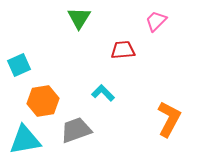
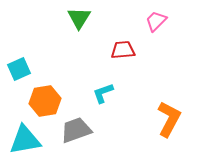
cyan square: moved 4 px down
cyan L-shape: rotated 65 degrees counterclockwise
orange hexagon: moved 2 px right
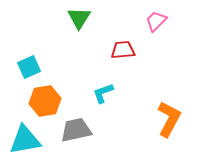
cyan square: moved 10 px right, 2 px up
gray trapezoid: rotated 8 degrees clockwise
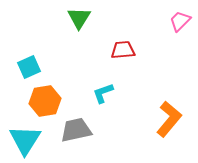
pink trapezoid: moved 24 px right
orange L-shape: rotated 12 degrees clockwise
cyan triangle: rotated 48 degrees counterclockwise
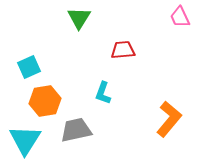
pink trapezoid: moved 4 px up; rotated 70 degrees counterclockwise
cyan L-shape: rotated 50 degrees counterclockwise
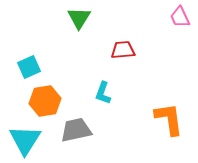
orange L-shape: rotated 48 degrees counterclockwise
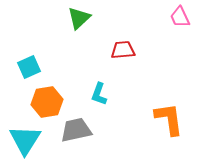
green triangle: rotated 15 degrees clockwise
cyan L-shape: moved 4 px left, 1 px down
orange hexagon: moved 2 px right, 1 px down
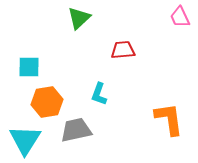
cyan square: rotated 25 degrees clockwise
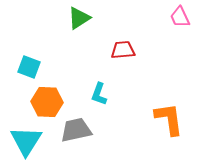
green triangle: rotated 10 degrees clockwise
cyan square: rotated 20 degrees clockwise
orange hexagon: rotated 12 degrees clockwise
cyan triangle: moved 1 px right, 1 px down
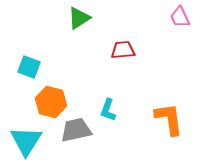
cyan L-shape: moved 9 px right, 16 px down
orange hexagon: moved 4 px right; rotated 12 degrees clockwise
